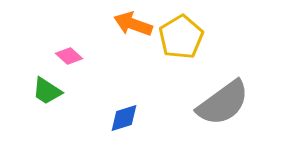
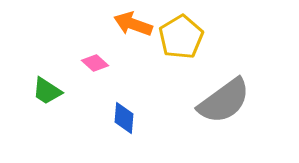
pink diamond: moved 26 px right, 7 px down
gray semicircle: moved 1 px right, 2 px up
blue diamond: rotated 68 degrees counterclockwise
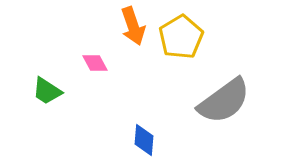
orange arrow: moved 2 px down; rotated 129 degrees counterclockwise
pink diamond: rotated 20 degrees clockwise
blue diamond: moved 20 px right, 22 px down
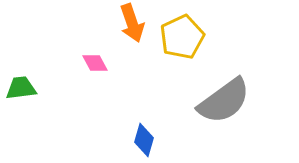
orange arrow: moved 1 px left, 3 px up
yellow pentagon: moved 1 px right; rotated 6 degrees clockwise
green trapezoid: moved 26 px left, 3 px up; rotated 140 degrees clockwise
blue diamond: rotated 12 degrees clockwise
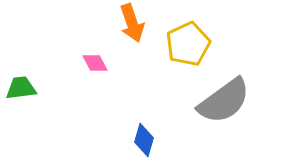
yellow pentagon: moved 6 px right, 7 px down
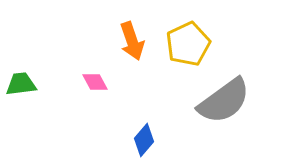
orange arrow: moved 18 px down
pink diamond: moved 19 px down
green trapezoid: moved 4 px up
blue diamond: rotated 24 degrees clockwise
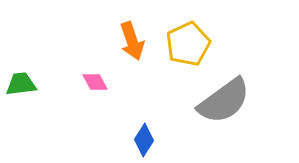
blue diamond: rotated 8 degrees counterclockwise
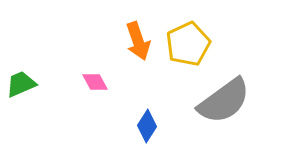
orange arrow: moved 6 px right
green trapezoid: rotated 16 degrees counterclockwise
blue diamond: moved 3 px right, 14 px up
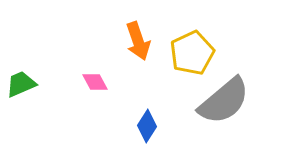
yellow pentagon: moved 4 px right, 9 px down
gray semicircle: rotated 4 degrees counterclockwise
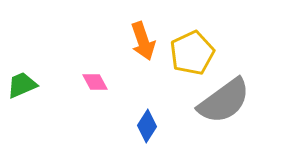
orange arrow: moved 5 px right
green trapezoid: moved 1 px right, 1 px down
gray semicircle: rotated 4 degrees clockwise
